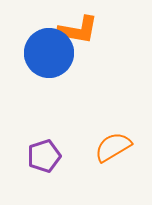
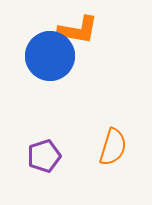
blue circle: moved 1 px right, 3 px down
orange semicircle: rotated 138 degrees clockwise
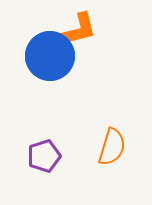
orange L-shape: rotated 24 degrees counterclockwise
orange semicircle: moved 1 px left
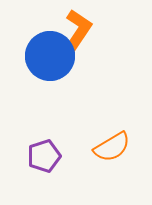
orange L-shape: rotated 42 degrees counterclockwise
orange semicircle: rotated 42 degrees clockwise
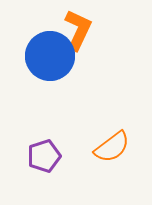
orange L-shape: rotated 9 degrees counterclockwise
orange semicircle: rotated 6 degrees counterclockwise
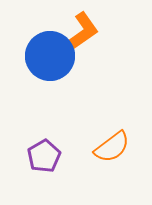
orange L-shape: moved 4 px right, 2 px down; rotated 30 degrees clockwise
purple pentagon: rotated 12 degrees counterclockwise
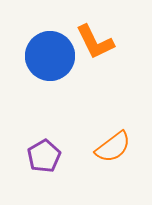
orange L-shape: moved 13 px right, 10 px down; rotated 99 degrees clockwise
orange semicircle: moved 1 px right
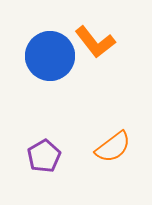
orange L-shape: rotated 12 degrees counterclockwise
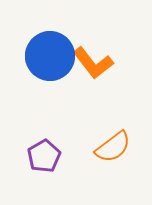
orange L-shape: moved 2 px left, 21 px down
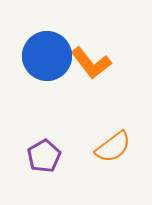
blue circle: moved 3 px left
orange L-shape: moved 2 px left
